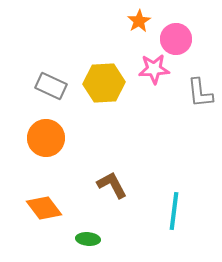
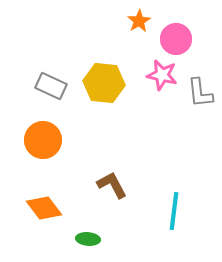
pink star: moved 8 px right, 6 px down; rotated 16 degrees clockwise
yellow hexagon: rotated 9 degrees clockwise
orange circle: moved 3 px left, 2 px down
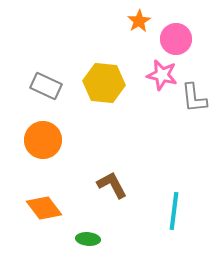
gray rectangle: moved 5 px left
gray L-shape: moved 6 px left, 5 px down
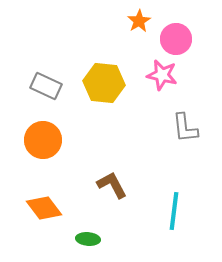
gray L-shape: moved 9 px left, 30 px down
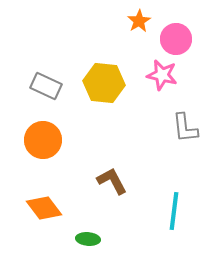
brown L-shape: moved 4 px up
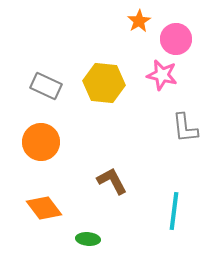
orange circle: moved 2 px left, 2 px down
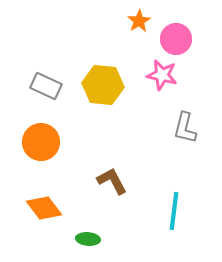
yellow hexagon: moved 1 px left, 2 px down
gray L-shape: rotated 20 degrees clockwise
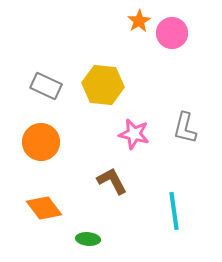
pink circle: moved 4 px left, 6 px up
pink star: moved 28 px left, 59 px down
cyan line: rotated 15 degrees counterclockwise
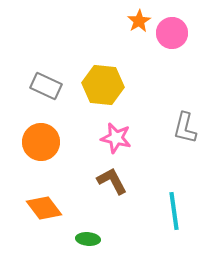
pink star: moved 18 px left, 4 px down
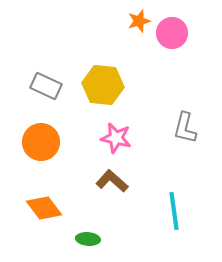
orange star: rotated 15 degrees clockwise
brown L-shape: rotated 20 degrees counterclockwise
